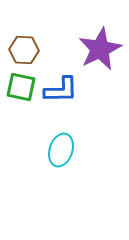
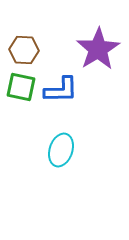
purple star: moved 2 px left; rotated 6 degrees counterclockwise
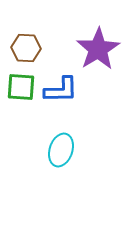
brown hexagon: moved 2 px right, 2 px up
green square: rotated 8 degrees counterclockwise
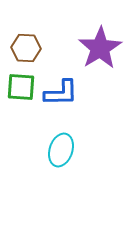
purple star: moved 2 px right, 1 px up
blue L-shape: moved 3 px down
